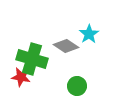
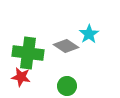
green cross: moved 4 px left, 6 px up; rotated 8 degrees counterclockwise
green circle: moved 10 px left
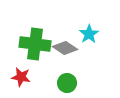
gray diamond: moved 1 px left, 2 px down
green cross: moved 7 px right, 9 px up
green circle: moved 3 px up
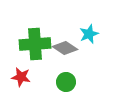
cyan star: rotated 12 degrees clockwise
green cross: rotated 12 degrees counterclockwise
green circle: moved 1 px left, 1 px up
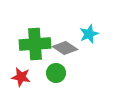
green circle: moved 10 px left, 9 px up
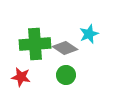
green circle: moved 10 px right, 2 px down
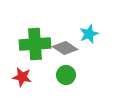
red star: moved 1 px right
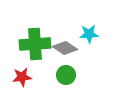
cyan star: rotated 18 degrees clockwise
red star: rotated 18 degrees counterclockwise
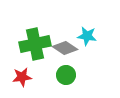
cyan star: moved 2 px left, 2 px down; rotated 12 degrees clockwise
green cross: rotated 8 degrees counterclockwise
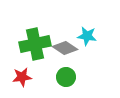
green circle: moved 2 px down
